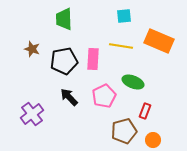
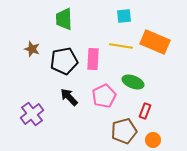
orange rectangle: moved 4 px left, 1 px down
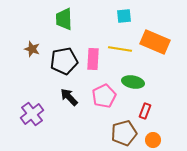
yellow line: moved 1 px left, 3 px down
green ellipse: rotated 10 degrees counterclockwise
brown pentagon: moved 2 px down
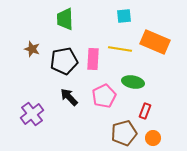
green trapezoid: moved 1 px right
orange circle: moved 2 px up
